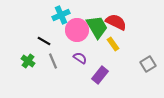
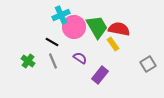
red semicircle: moved 3 px right, 7 px down; rotated 15 degrees counterclockwise
pink circle: moved 3 px left, 3 px up
black line: moved 8 px right, 1 px down
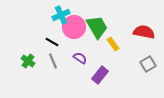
red semicircle: moved 25 px right, 3 px down
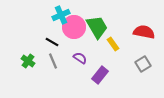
gray square: moved 5 px left
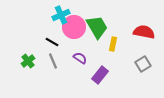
yellow rectangle: rotated 48 degrees clockwise
green cross: rotated 16 degrees clockwise
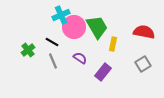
green cross: moved 11 px up
purple rectangle: moved 3 px right, 3 px up
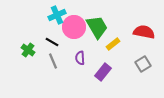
cyan cross: moved 4 px left
yellow rectangle: rotated 40 degrees clockwise
green cross: rotated 16 degrees counterclockwise
purple semicircle: rotated 128 degrees counterclockwise
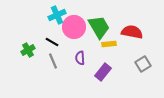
green trapezoid: moved 2 px right
red semicircle: moved 12 px left
yellow rectangle: moved 4 px left; rotated 32 degrees clockwise
green cross: rotated 24 degrees clockwise
